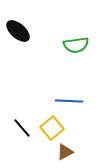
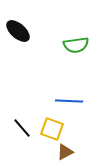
yellow square: moved 1 px down; rotated 30 degrees counterclockwise
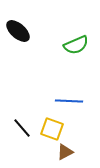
green semicircle: rotated 15 degrees counterclockwise
